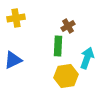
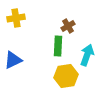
cyan arrow: moved 3 px up
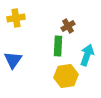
blue triangle: rotated 30 degrees counterclockwise
